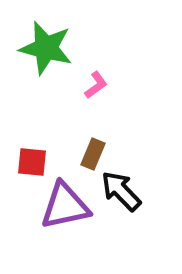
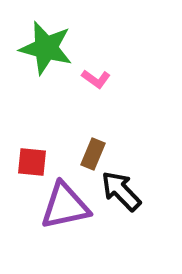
pink L-shape: moved 6 px up; rotated 72 degrees clockwise
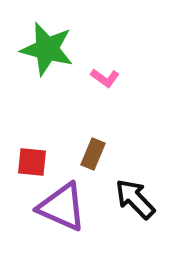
green star: moved 1 px right, 1 px down
pink L-shape: moved 9 px right, 1 px up
black arrow: moved 14 px right, 8 px down
purple triangle: moved 3 px left, 1 px down; rotated 36 degrees clockwise
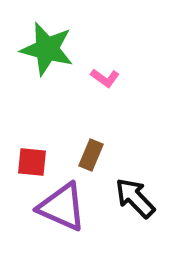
brown rectangle: moved 2 px left, 1 px down
black arrow: moved 1 px up
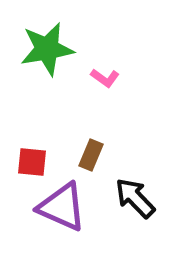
green star: rotated 24 degrees counterclockwise
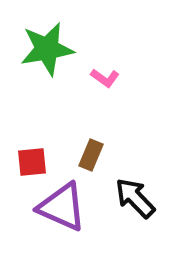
red square: rotated 12 degrees counterclockwise
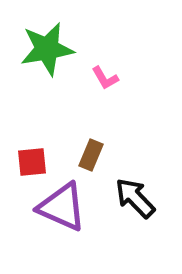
pink L-shape: rotated 24 degrees clockwise
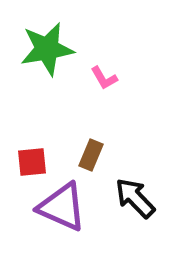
pink L-shape: moved 1 px left
